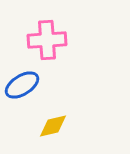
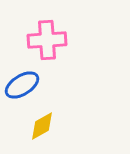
yellow diamond: moved 11 px left; rotated 16 degrees counterclockwise
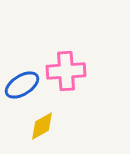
pink cross: moved 19 px right, 31 px down
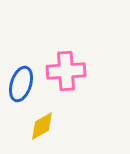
blue ellipse: moved 1 px left, 1 px up; rotated 40 degrees counterclockwise
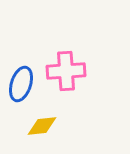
yellow diamond: rotated 24 degrees clockwise
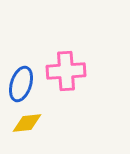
yellow diamond: moved 15 px left, 3 px up
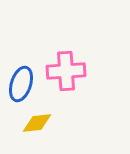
yellow diamond: moved 10 px right
